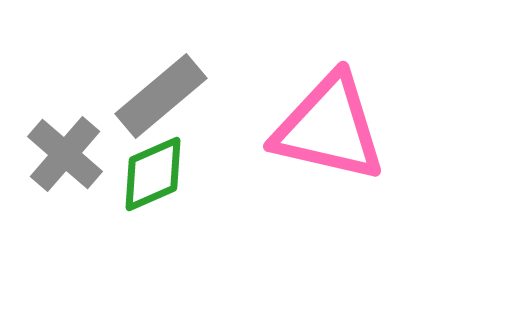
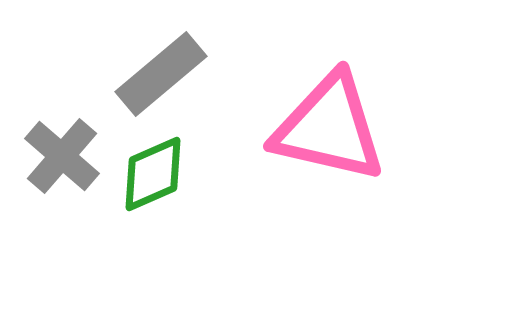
gray rectangle: moved 22 px up
gray cross: moved 3 px left, 2 px down
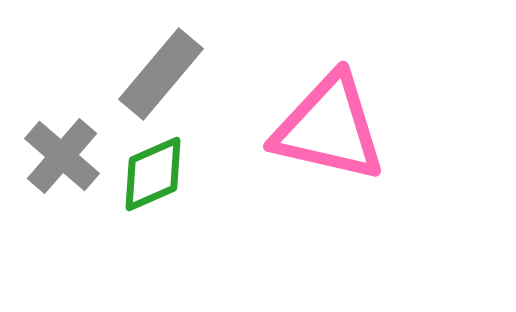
gray rectangle: rotated 10 degrees counterclockwise
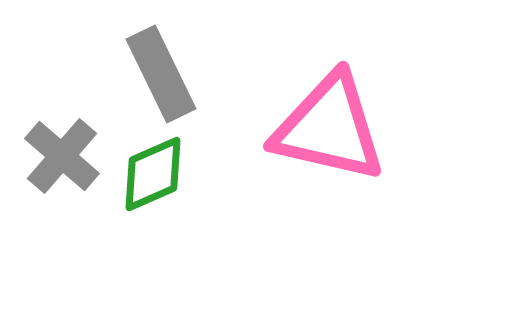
gray rectangle: rotated 66 degrees counterclockwise
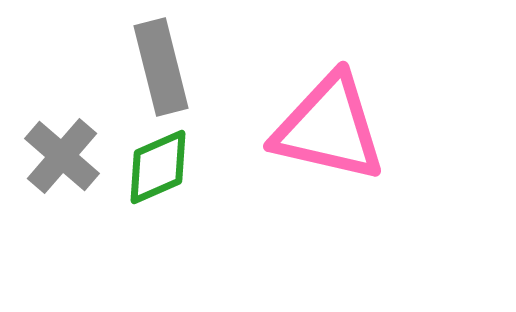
gray rectangle: moved 7 px up; rotated 12 degrees clockwise
green diamond: moved 5 px right, 7 px up
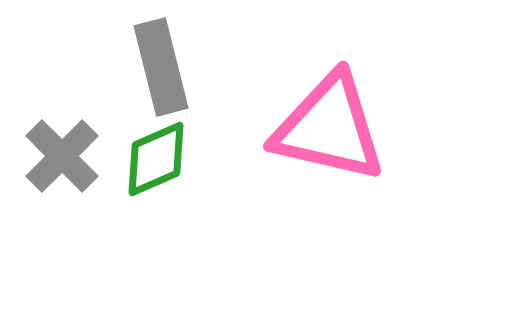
gray cross: rotated 4 degrees clockwise
green diamond: moved 2 px left, 8 px up
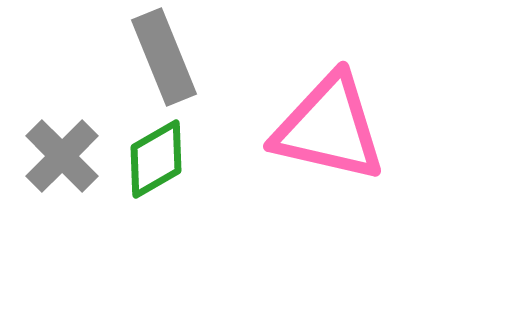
gray rectangle: moved 3 px right, 10 px up; rotated 8 degrees counterclockwise
green diamond: rotated 6 degrees counterclockwise
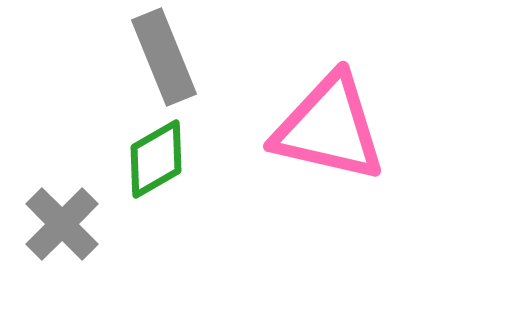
gray cross: moved 68 px down
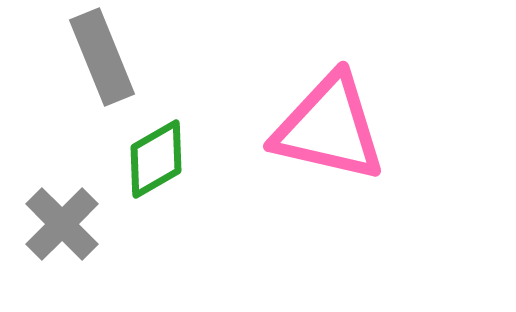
gray rectangle: moved 62 px left
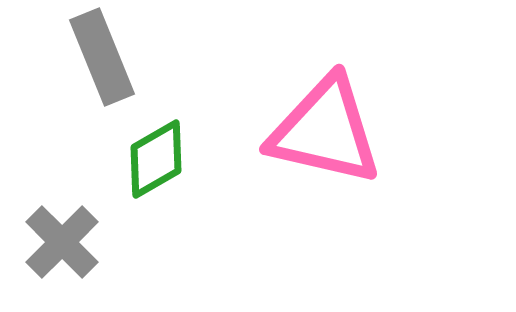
pink triangle: moved 4 px left, 3 px down
gray cross: moved 18 px down
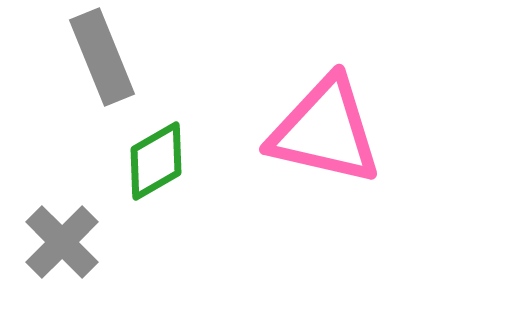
green diamond: moved 2 px down
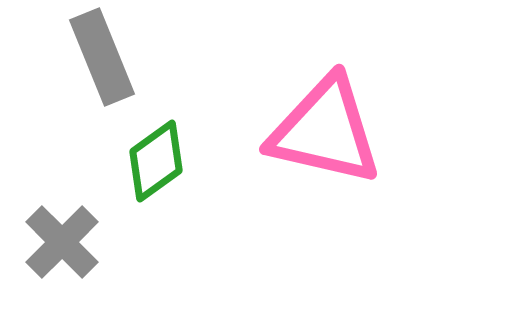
green diamond: rotated 6 degrees counterclockwise
